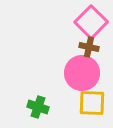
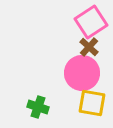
pink square: rotated 12 degrees clockwise
brown cross: rotated 30 degrees clockwise
yellow square: rotated 8 degrees clockwise
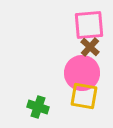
pink square: moved 2 px left, 3 px down; rotated 28 degrees clockwise
brown cross: moved 1 px right
yellow square: moved 8 px left, 7 px up
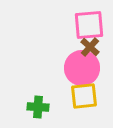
pink circle: moved 5 px up
yellow square: rotated 16 degrees counterclockwise
green cross: rotated 15 degrees counterclockwise
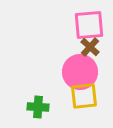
pink circle: moved 2 px left, 4 px down
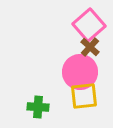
pink square: rotated 36 degrees counterclockwise
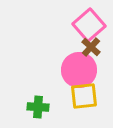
brown cross: moved 1 px right
pink circle: moved 1 px left, 2 px up
